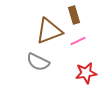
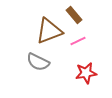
brown rectangle: rotated 24 degrees counterclockwise
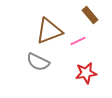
brown rectangle: moved 16 px right
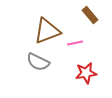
brown triangle: moved 2 px left
pink line: moved 3 px left, 2 px down; rotated 14 degrees clockwise
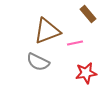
brown rectangle: moved 2 px left, 1 px up
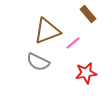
pink line: moved 2 px left; rotated 28 degrees counterclockwise
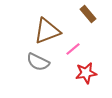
pink line: moved 6 px down
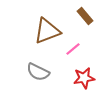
brown rectangle: moved 3 px left, 2 px down
gray semicircle: moved 10 px down
red star: moved 2 px left, 5 px down
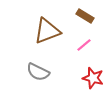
brown rectangle: rotated 18 degrees counterclockwise
pink line: moved 11 px right, 4 px up
red star: moved 9 px right; rotated 25 degrees clockwise
